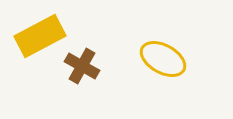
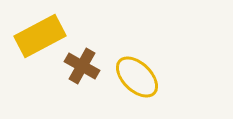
yellow ellipse: moved 26 px left, 18 px down; rotated 15 degrees clockwise
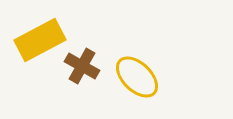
yellow rectangle: moved 4 px down
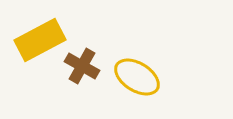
yellow ellipse: rotated 12 degrees counterclockwise
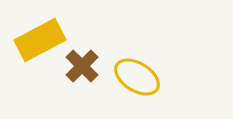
brown cross: rotated 16 degrees clockwise
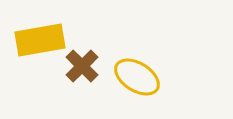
yellow rectangle: rotated 18 degrees clockwise
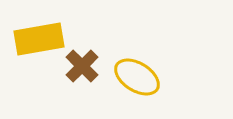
yellow rectangle: moved 1 px left, 1 px up
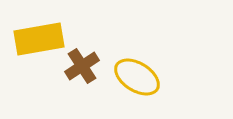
brown cross: rotated 12 degrees clockwise
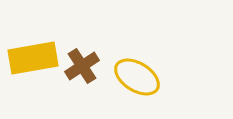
yellow rectangle: moved 6 px left, 19 px down
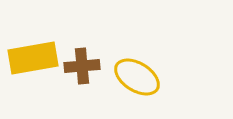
brown cross: rotated 28 degrees clockwise
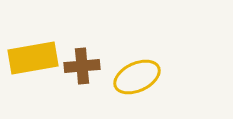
yellow ellipse: rotated 57 degrees counterclockwise
